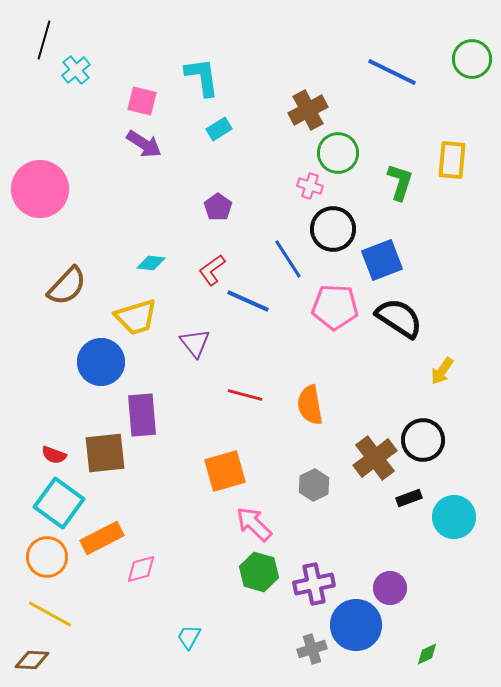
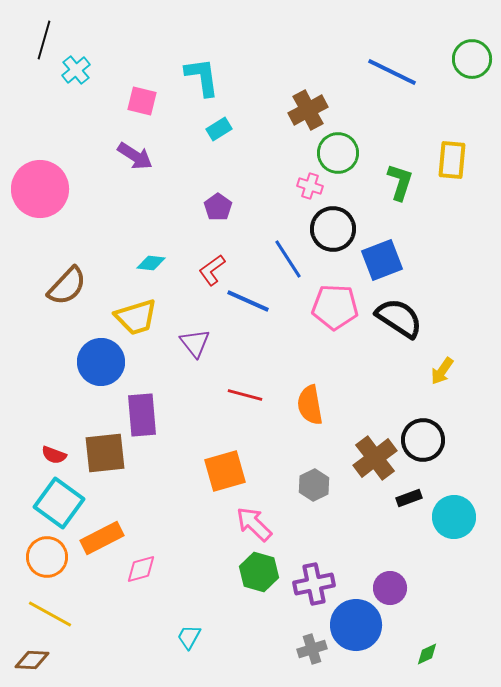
purple arrow at (144, 144): moved 9 px left, 12 px down
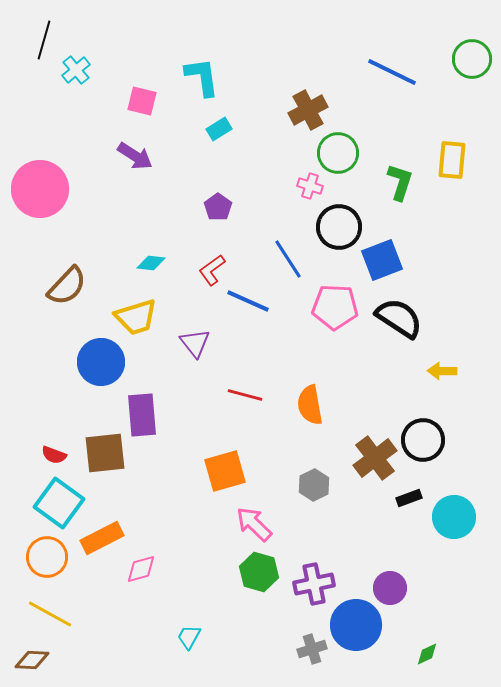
black circle at (333, 229): moved 6 px right, 2 px up
yellow arrow at (442, 371): rotated 56 degrees clockwise
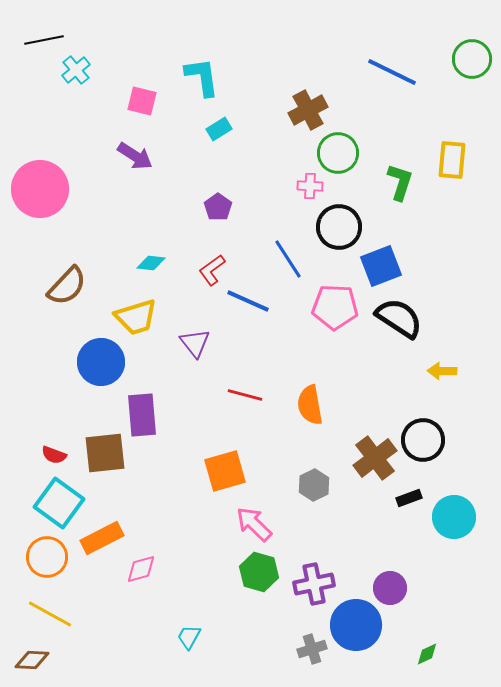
black line at (44, 40): rotated 63 degrees clockwise
pink cross at (310, 186): rotated 15 degrees counterclockwise
blue square at (382, 260): moved 1 px left, 6 px down
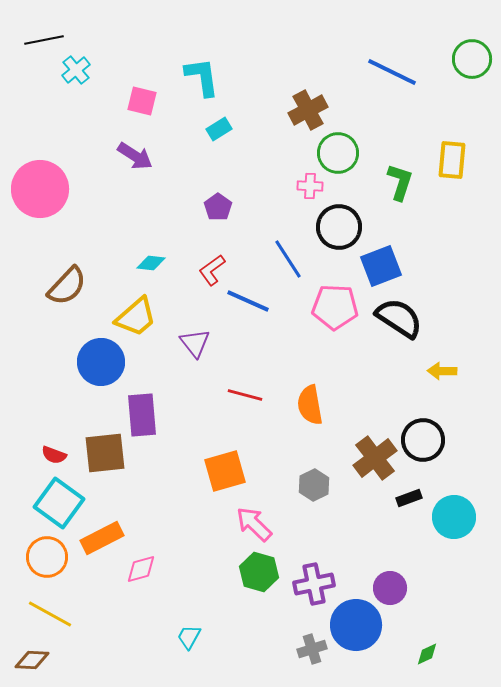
yellow trapezoid at (136, 317): rotated 24 degrees counterclockwise
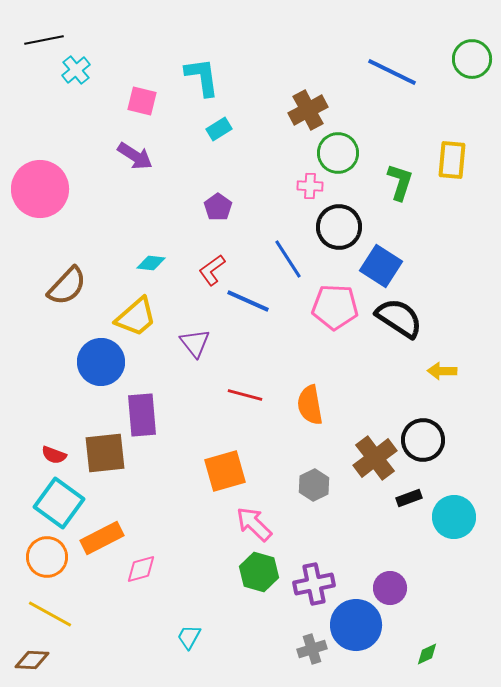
blue square at (381, 266): rotated 36 degrees counterclockwise
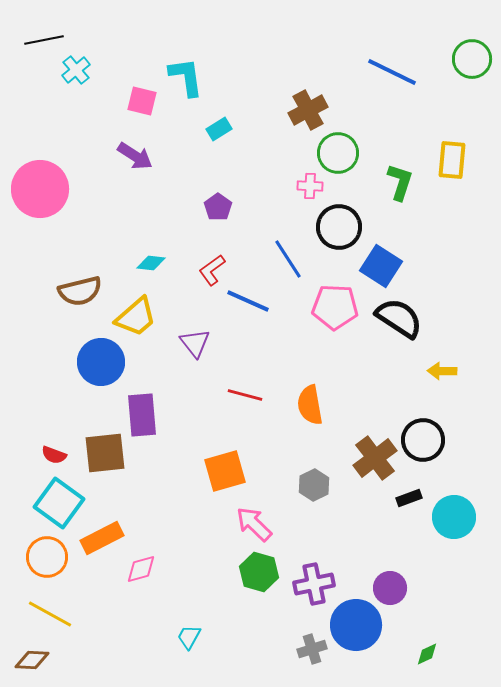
cyan L-shape at (202, 77): moved 16 px left
brown semicircle at (67, 286): moved 13 px right, 5 px down; rotated 33 degrees clockwise
